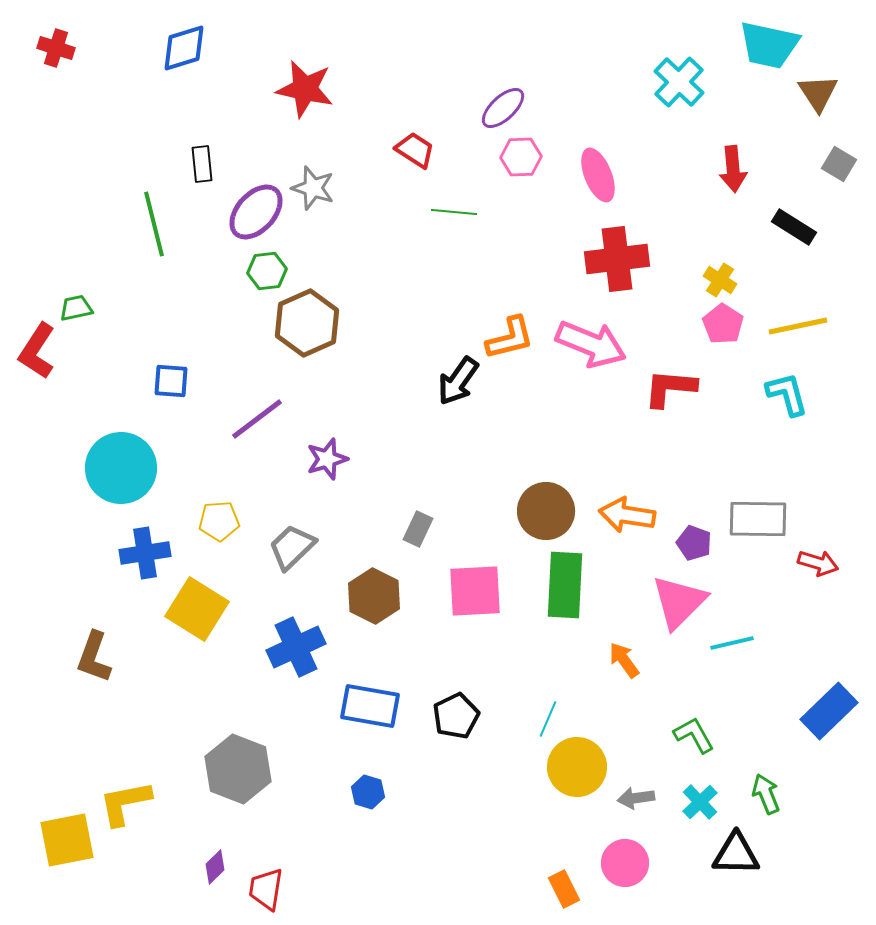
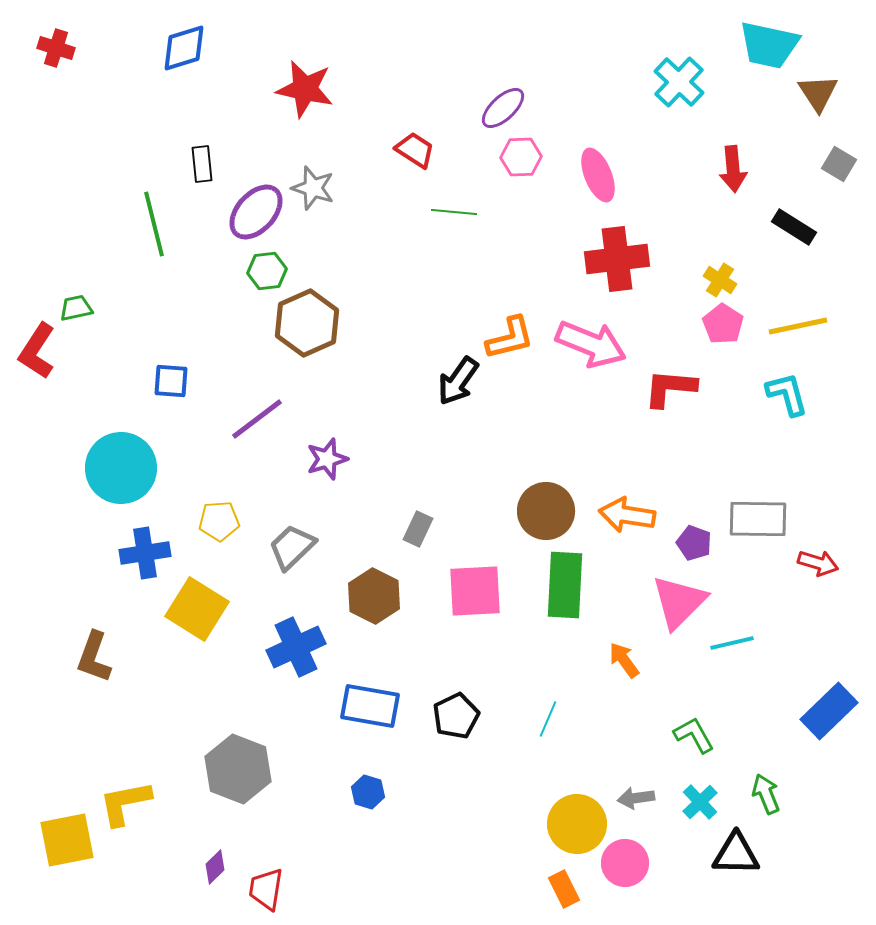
yellow circle at (577, 767): moved 57 px down
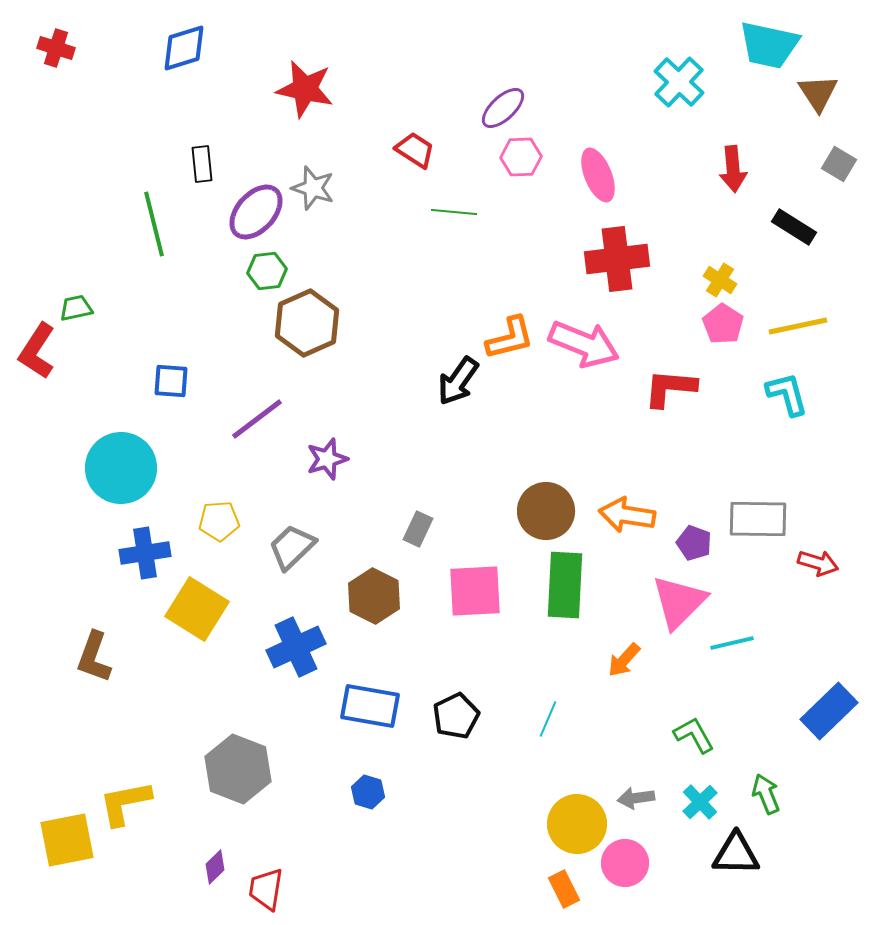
pink arrow at (591, 344): moved 7 px left
orange arrow at (624, 660): rotated 102 degrees counterclockwise
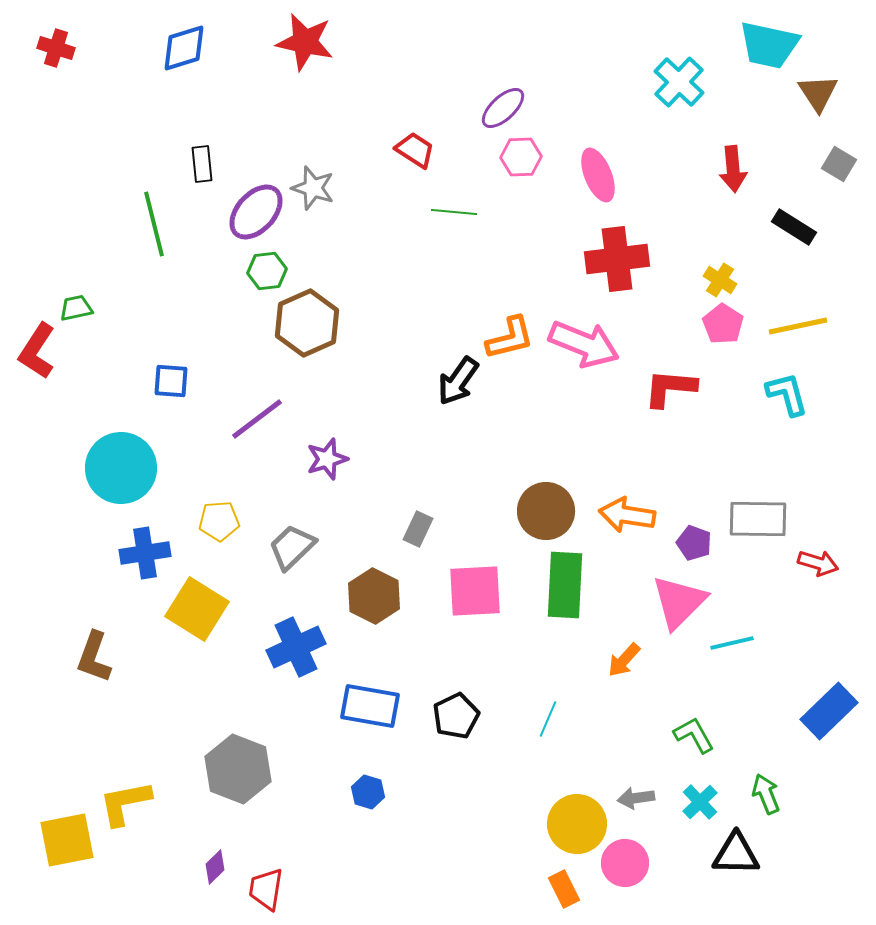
red star at (305, 89): moved 47 px up
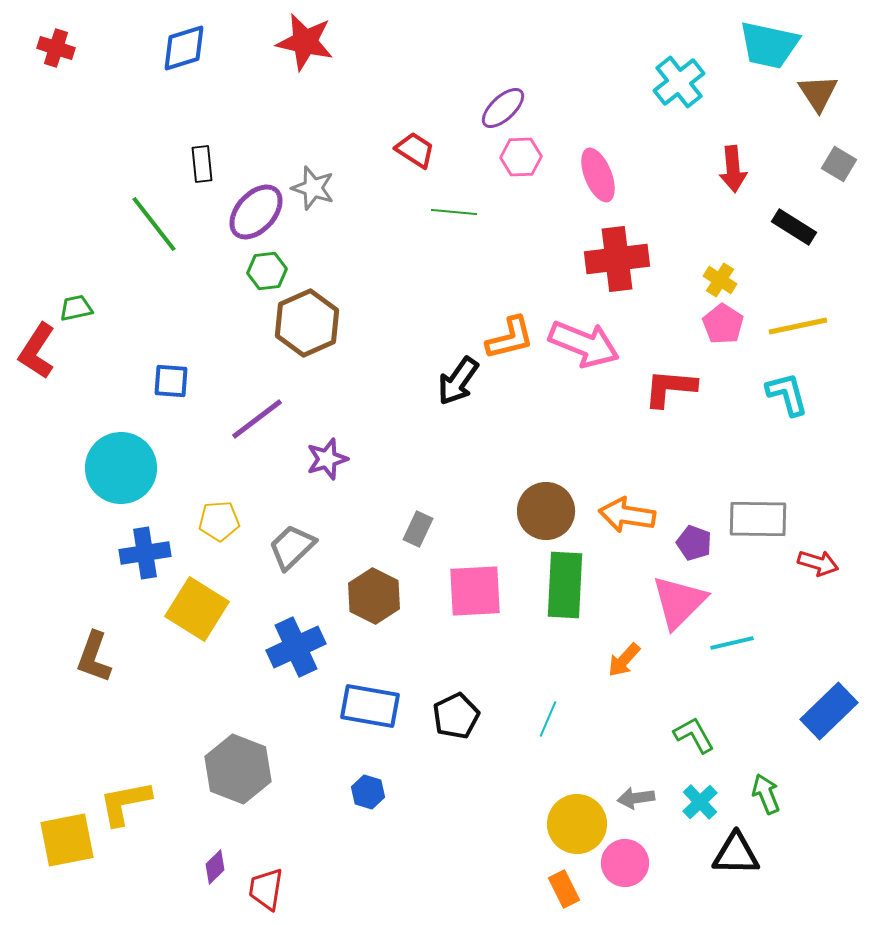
cyan cross at (679, 82): rotated 9 degrees clockwise
green line at (154, 224): rotated 24 degrees counterclockwise
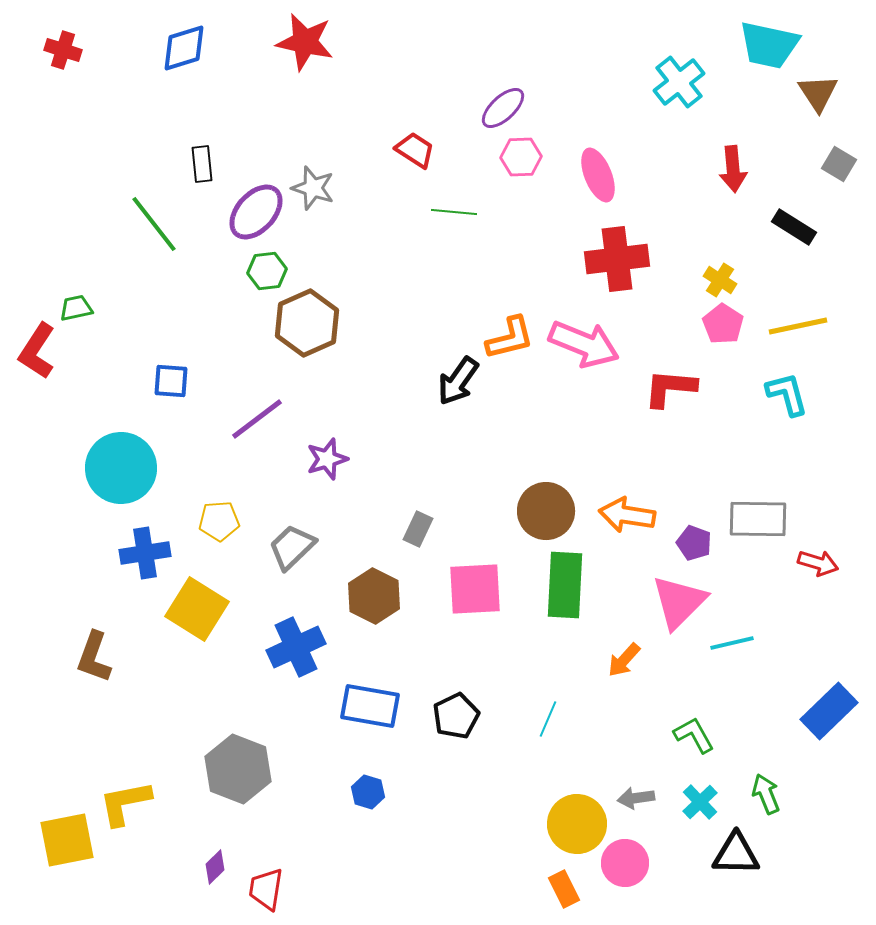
red cross at (56, 48): moved 7 px right, 2 px down
pink square at (475, 591): moved 2 px up
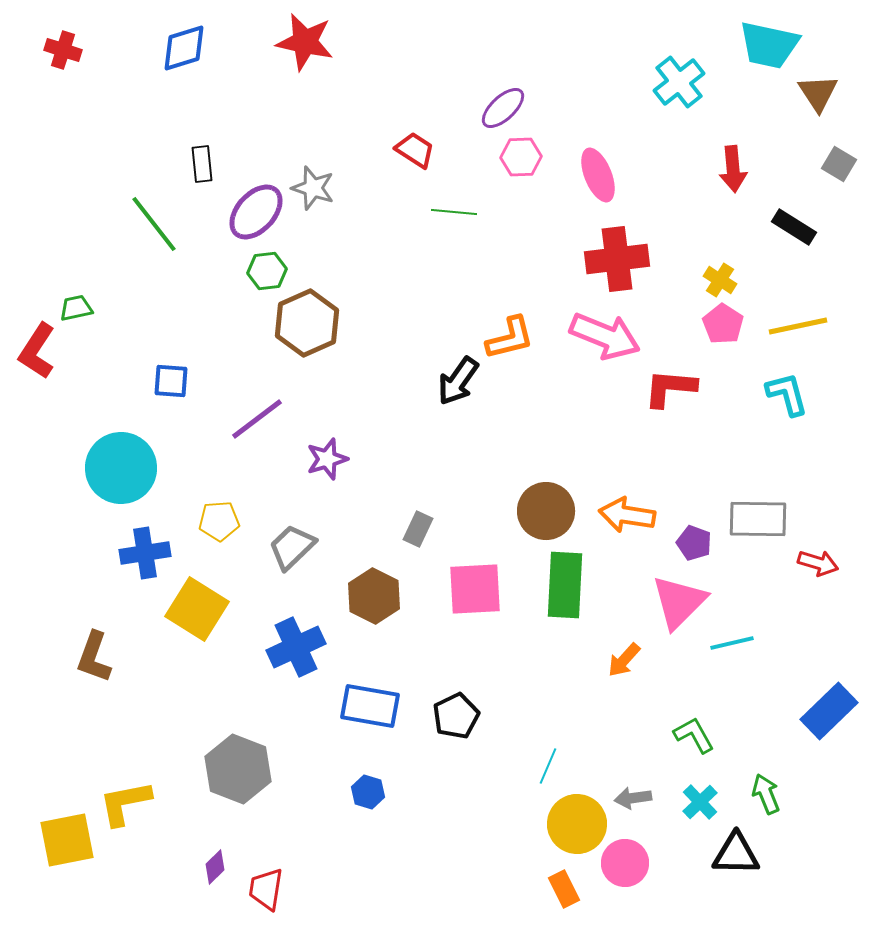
pink arrow at (584, 344): moved 21 px right, 8 px up
cyan line at (548, 719): moved 47 px down
gray arrow at (636, 798): moved 3 px left
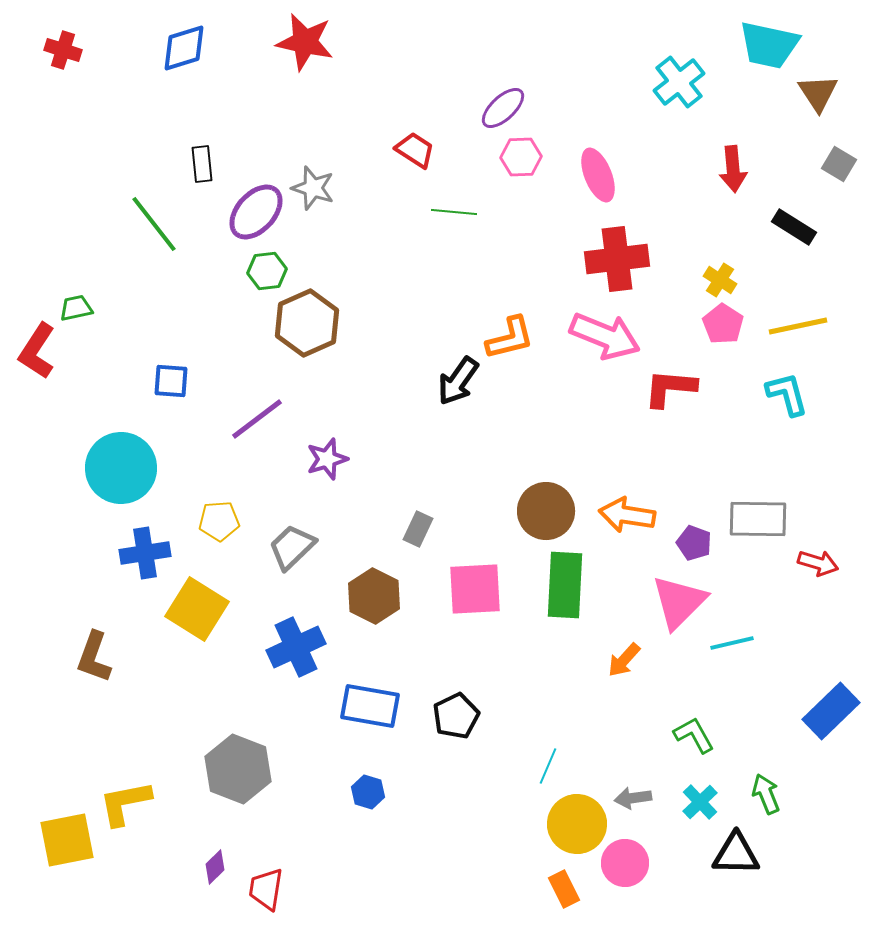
blue rectangle at (829, 711): moved 2 px right
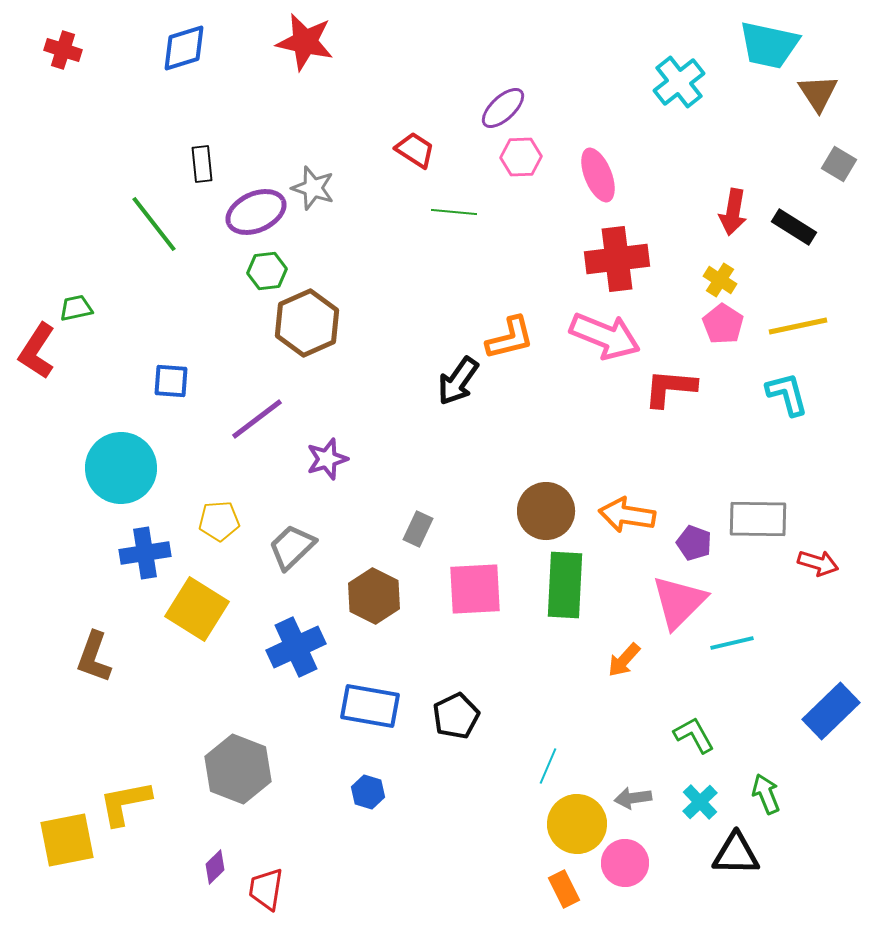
red arrow at (733, 169): moved 43 px down; rotated 15 degrees clockwise
purple ellipse at (256, 212): rotated 24 degrees clockwise
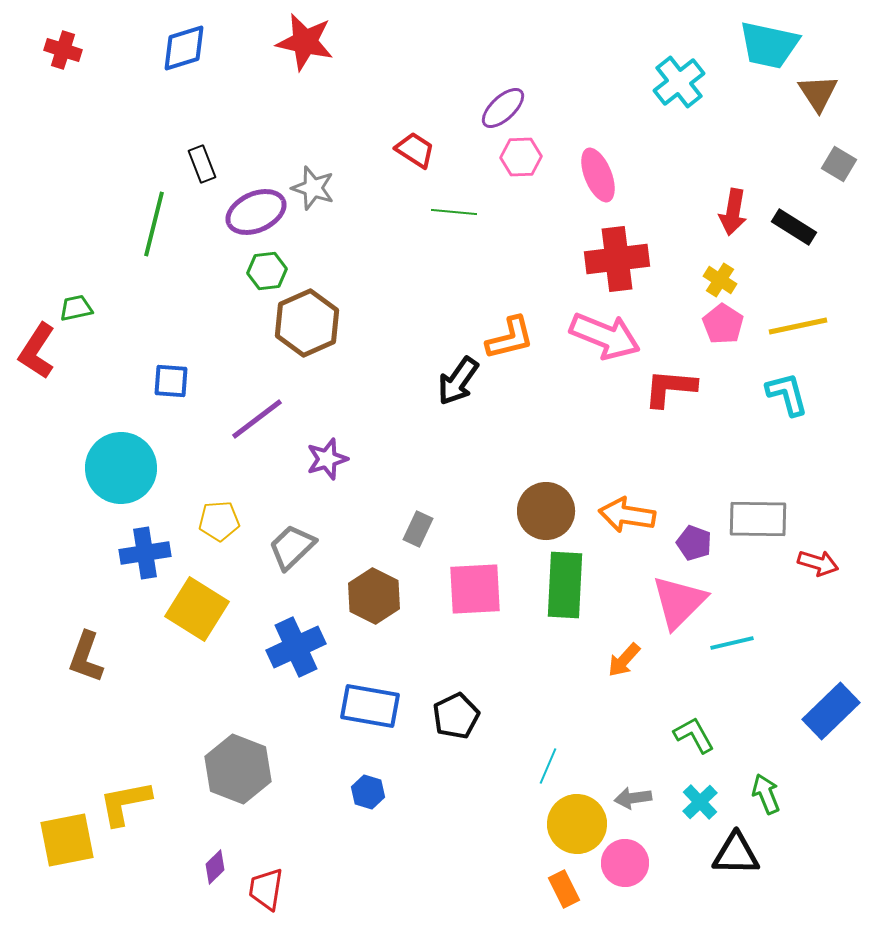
black rectangle at (202, 164): rotated 15 degrees counterclockwise
green line at (154, 224): rotated 52 degrees clockwise
brown L-shape at (94, 657): moved 8 px left
